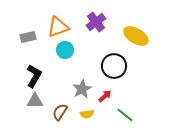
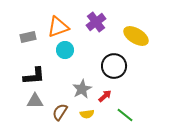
black L-shape: rotated 55 degrees clockwise
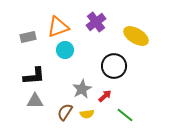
brown semicircle: moved 5 px right
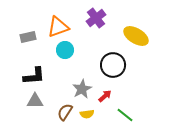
purple cross: moved 4 px up
black circle: moved 1 px left, 1 px up
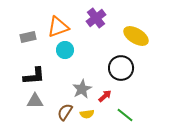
black circle: moved 8 px right, 3 px down
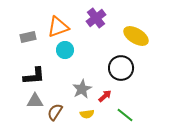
brown semicircle: moved 10 px left
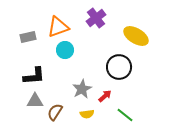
black circle: moved 2 px left, 1 px up
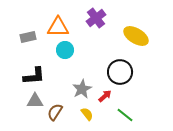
orange triangle: rotated 20 degrees clockwise
black circle: moved 1 px right, 5 px down
yellow semicircle: rotated 120 degrees counterclockwise
